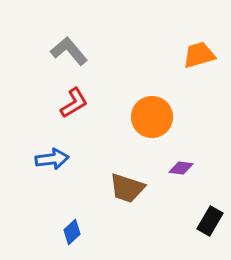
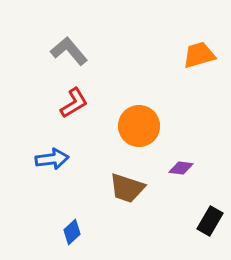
orange circle: moved 13 px left, 9 px down
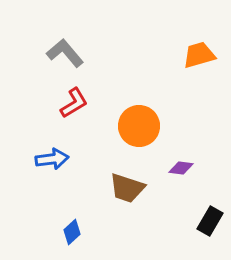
gray L-shape: moved 4 px left, 2 px down
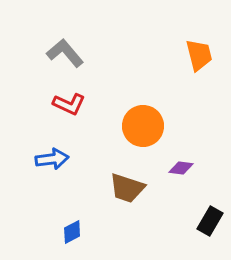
orange trapezoid: rotated 92 degrees clockwise
red L-shape: moved 5 px left, 1 px down; rotated 56 degrees clockwise
orange circle: moved 4 px right
blue diamond: rotated 15 degrees clockwise
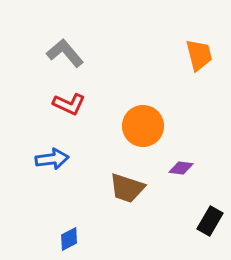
blue diamond: moved 3 px left, 7 px down
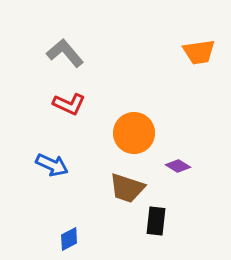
orange trapezoid: moved 3 px up; rotated 96 degrees clockwise
orange circle: moved 9 px left, 7 px down
blue arrow: moved 6 px down; rotated 32 degrees clockwise
purple diamond: moved 3 px left, 2 px up; rotated 25 degrees clockwise
black rectangle: moved 54 px left; rotated 24 degrees counterclockwise
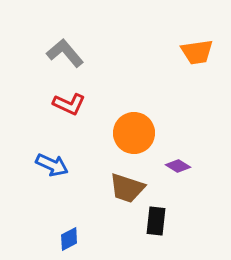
orange trapezoid: moved 2 px left
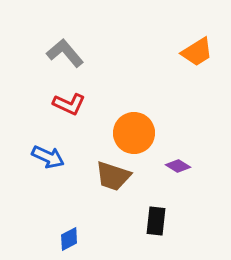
orange trapezoid: rotated 24 degrees counterclockwise
blue arrow: moved 4 px left, 8 px up
brown trapezoid: moved 14 px left, 12 px up
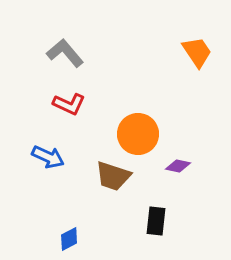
orange trapezoid: rotated 92 degrees counterclockwise
orange circle: moved 4 px right, 1 px down
purple diamond: rotated 20 degrees counterclockwise
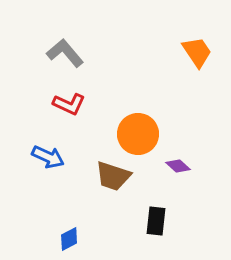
purple diamond: rotated 30 degrees clockwise
